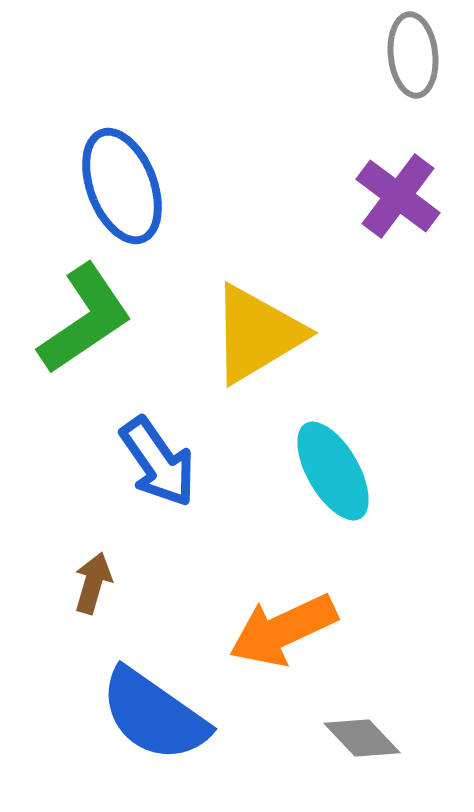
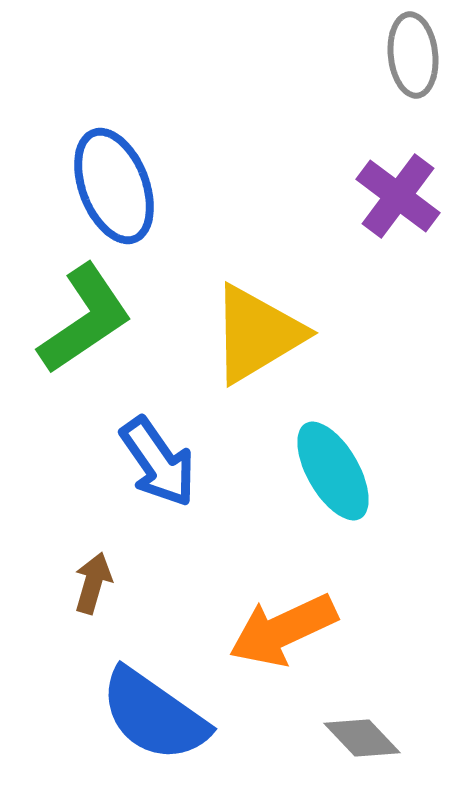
blue ellipse: moved 8 px left
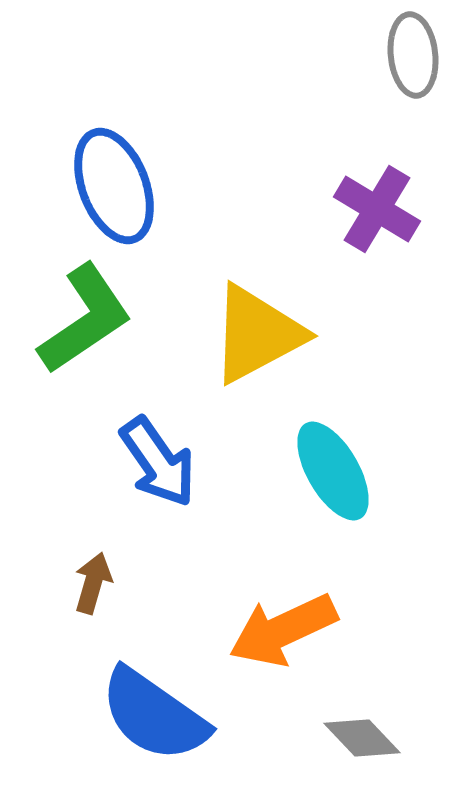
purple cross: moved 21 px left, 13 px down; rotated 6 degrees counterclockwise
yellow triangle: rotated 3 degrees clockwise
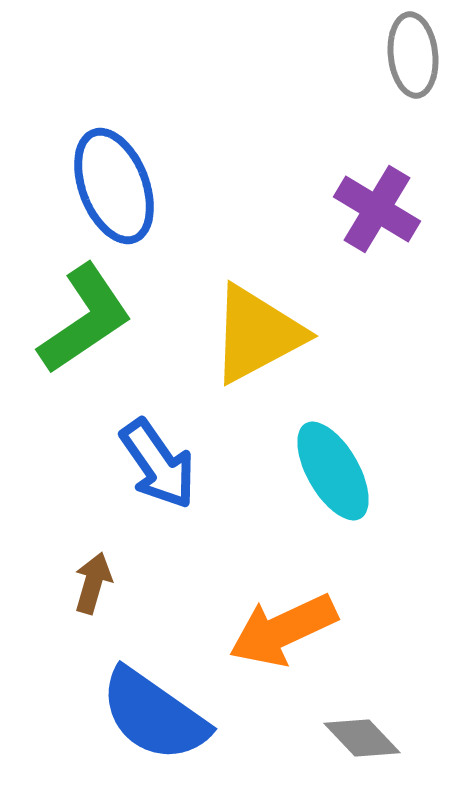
blue arrow: moved 2 px down
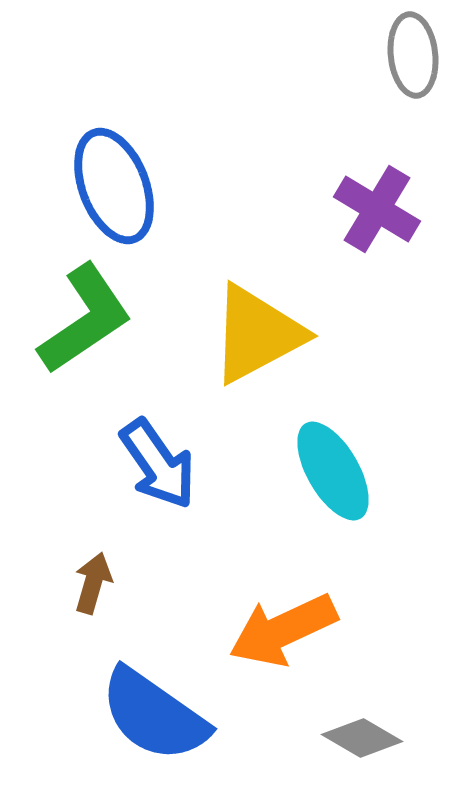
gray diamond: rotated 16 degrees counterclockwise
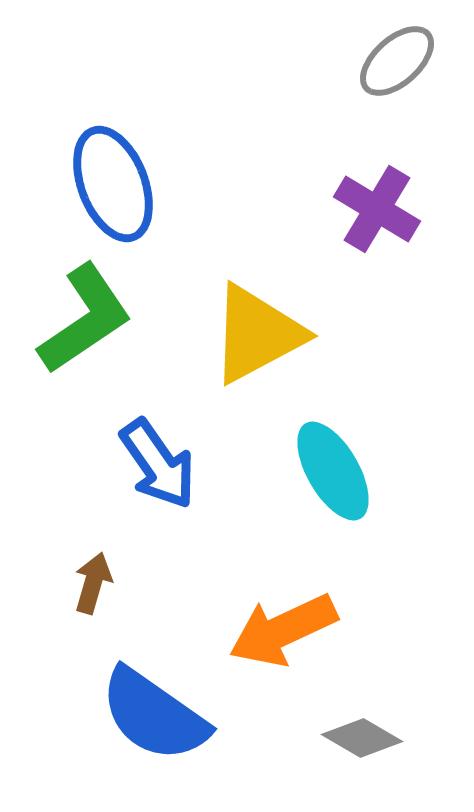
gray ellipse: moved 16 px left, 6 px down; rotated 54 degrees clockwise
blue ellipse: moved 1 px left, 2 px up
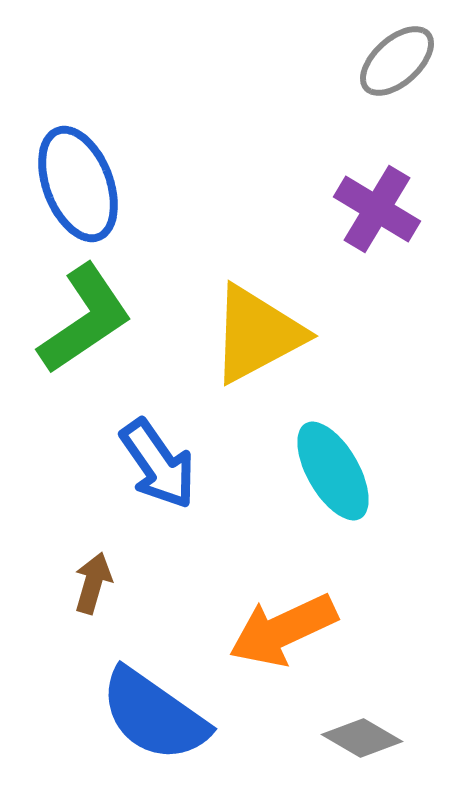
blue ellipse: moved 35 px left
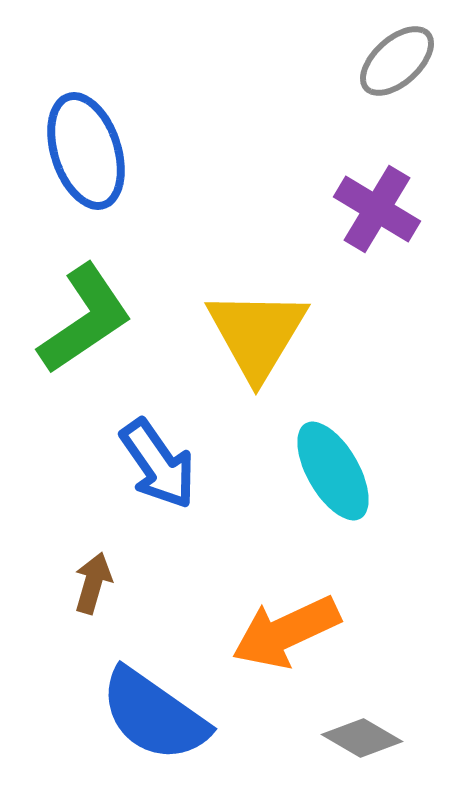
blue ellipse: moved 8 px right, 33 px up; rotated 3 degrees clockwise
yellow triangle: rotated 31 degrees counterclockwise
orange arrow: moved 3 px right, 2 px down
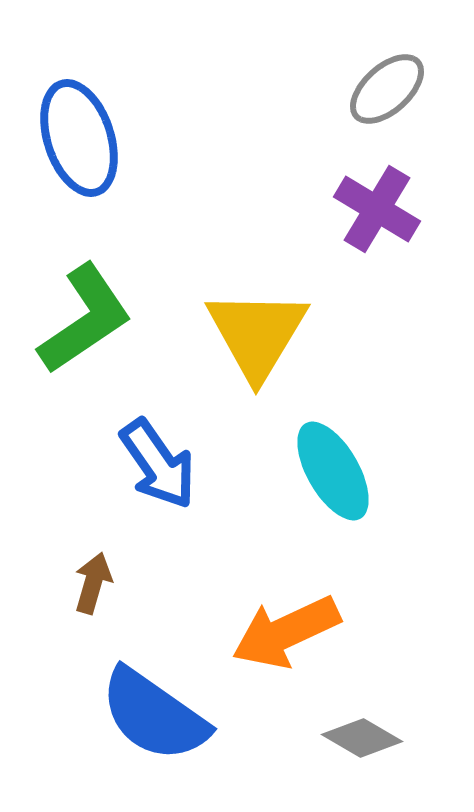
gray ellipse: moved 10 px left, 28 px down
blue ellipse: moved 7 px left, 13 px up
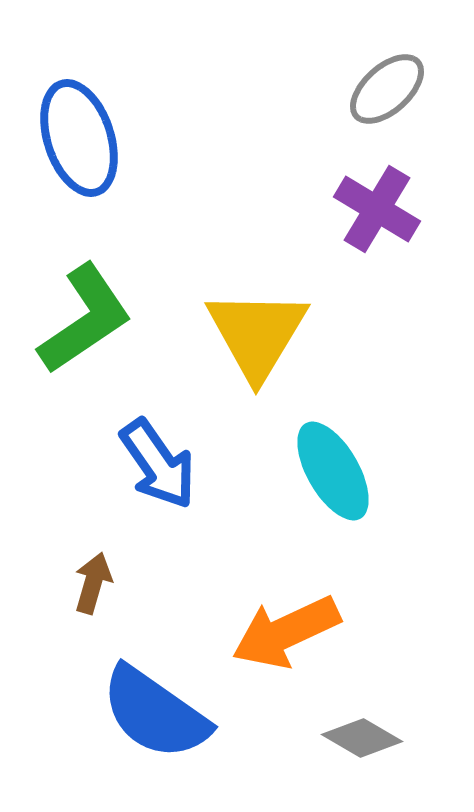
blue semicircle: moved 1 px right, 2 px up
